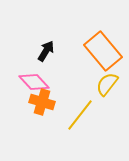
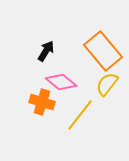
pink diamond: moved 27 px right; rotated 8 degrees counterclockwise
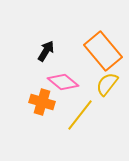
pink diamond: moved 2 px right
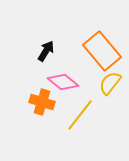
orange rectangle: moved 1 px left
yellow semicircle: moved 3 px right, 1 px up
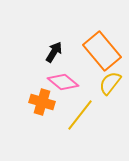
black arrow: moved 8 px right, 1 px down
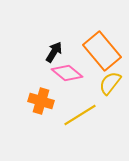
pink diamond: moved 4 px right, 9 px up
orange cross: moved 1 px left, 1 px up
yellow line: rotated 20 degrees clockwise
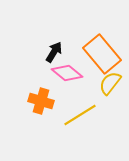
orange rectangle: moved 3 px down
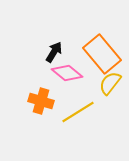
yellow line: moved 2 px left, 3 px up
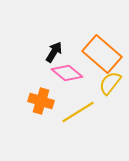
orange rectangle: rotated 9 degrees counterclockwise
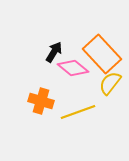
orange rectangle: rotated 6 degrees clockwise
pink diamond: moved 6 px right, 5 px up
yellow line: rotated 12 degrees clockwise
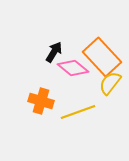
orange rectangle: moved 3 px down
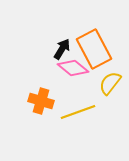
black arrow: moved 8 px right, 3 px up
orange rectangle: moved 8 px left, 8 px up; rotated 15 degrees clockwise
